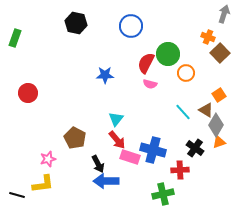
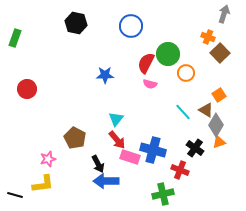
red circle: moved 1 px left, 4 px up
red cross: rotated 24 degrees clockwise
black line: moved 2 px left
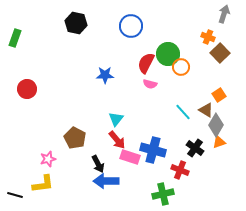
orange circle: moved 5 px left, 6 px up
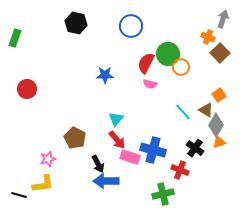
gray arrow: moved 1 px left, 5 px down
black line: moved 4 px right
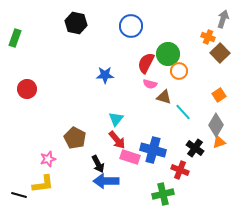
orange circle: moved 2 px left, 4 px down
brown triangle: moved 42 px left, 13 px up; rotated 14 degrees counterclockwise
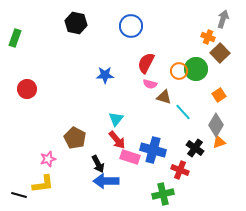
green circle: moved 28 px right, 15 px down
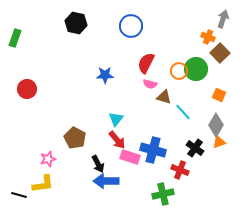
orange square: rotated 32 degrees counterclockwise
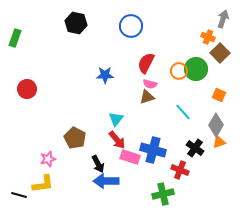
brown triangle: moved 17 px left; rotated 35 degrees counterclockwise
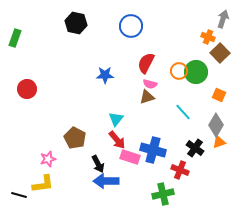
green circle: moved 3 px down
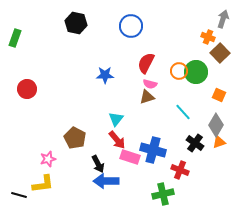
black cross: moved 5 px up
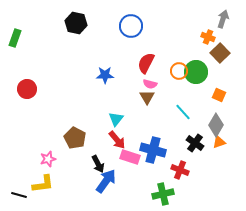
brown triangle: rotated 42 degrees counterclockwise
blue arrow: rotated 125 degrees clockwise
